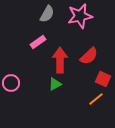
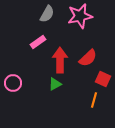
red semicircle: moved 1 px left, 2 px down
pink circle: moved 2 px right
orange line: moved 2 px left, 1 px down; rotated 35 degrees counterclockwise
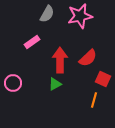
pink rectangle: moved 6 px left
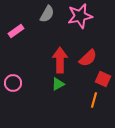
pink rectangle: moved 16 px left, 11 px up
green triangle: moved 3 px right
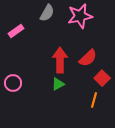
gray semicircle: moved 1 px up
red square: moved 1 px left, 1 px up; rotated 21 degrees clockwise
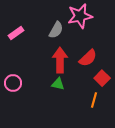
gray semicircle: moved 9 px right, 17 px down
pink rectangle: moved 2 px down
green triangle: rotated 40 degrees clockwise
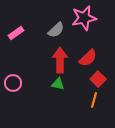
pink star: moved 4 px right, 2 px down
gray semicircle: rotated 18 degrees clockwise
red square: moved 4 px left, 1 px down
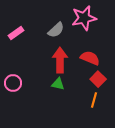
red semicircle: moved 2 px right; rotated 114 degrees counterclockwise
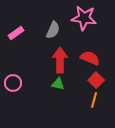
pink star: rotated 20 degrees clockwise
gray semicircle: moved 3 px left; rotated 24 degrees counterclockwise
red square: moved 2 px left, 1 px down
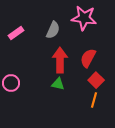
red semicircle: moved 2 px left; rotated 84 degrees counterclockwise
pink circle: moved 2 px left
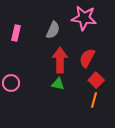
pink rectangle: rotated 42 degrees counterclockwise
red semicircle: moved 1 px left
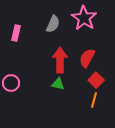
pink star: rotated 25 degrees clockwise
gray semicircle: moved 6 px up
